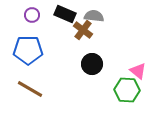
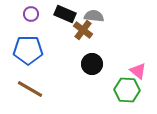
purple circle: moved 1 px left, 1 px up
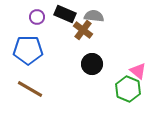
purple circle: moved 6 px right, 3 px down
green hexagon: moved 1 px right, 1 px up; rotated 20 degrees clockwise
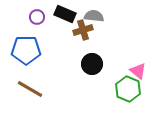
brown cross: rotated 36 degrees clockwise
blue pentagon: moved 2 px left
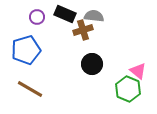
blue pentagon: rotated 16 degrees counterclockwise
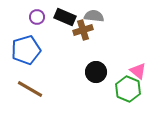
black rectangle: moved 3 px down
black circle: moved 4 px right, 8 px down
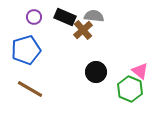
purple circle: moved 3 px left
brown cross: rotated 24 degrees counterclockwise
pink triangle: moved 2 px right
green hexagon: moved 2 px right
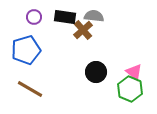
black rectangle: rotated 15 degrees counterclockwise
pink triangle: moved 6 px left, 1 px down
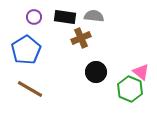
brown cross: moved 2 px left, 8 px down; rotated 18 degrees clockwise
blue pentagon: rotated 16 degrees counterclockwise
pink triangle: moved 7 px right
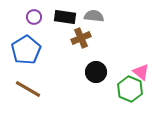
brown line: moved 2 px left
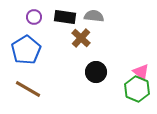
brown cross: rotated 24 degrees counterclockwise
green hexagon: moved 7 px right
